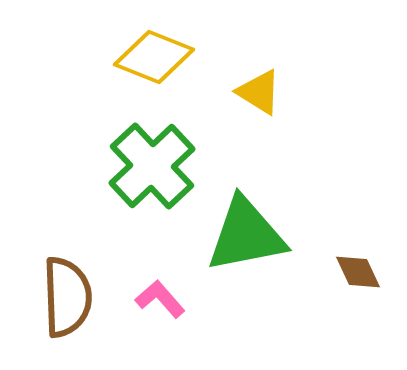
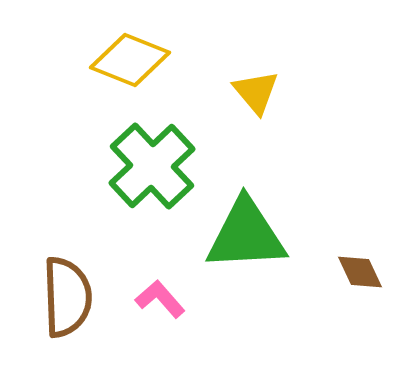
yellow diamond: moved 24 px left, 3 px down
yellow triangle: moved 3 px left; rotated 18 degrees clockwise
green triangle: rotated 8 degrees clockwise
brown diamond: moved 2 px right
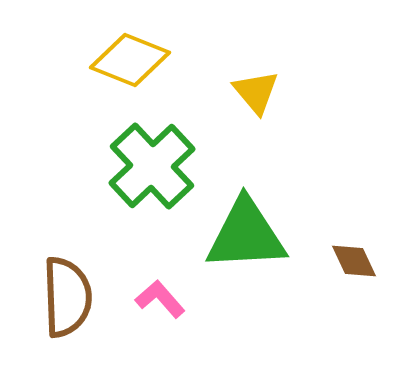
brown diamond: moved 6 px left, 11 px up
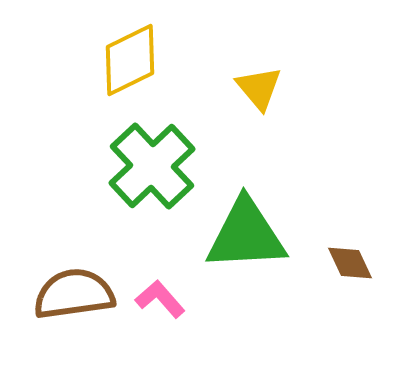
yellow diamond: rotated 48 degrees counterclockwise
yellow triangle: moved 3 px right, 4 px up
brown diamond: moved 4 px left, 2 px down
brown semicircle: moved 7 px right, 3 px up; rotated 96 degrees counterclockwise
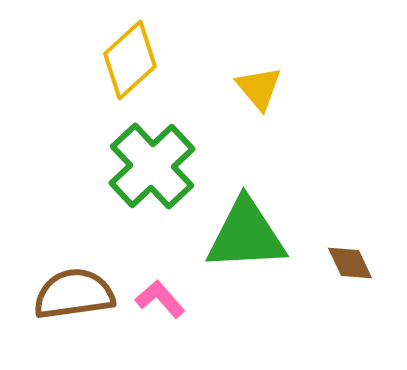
yellow diamond: rotated 16 degrees counterclockwise
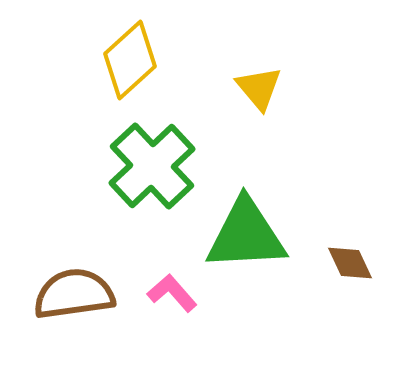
pink L-shape: moved 12 px right, 6 px up
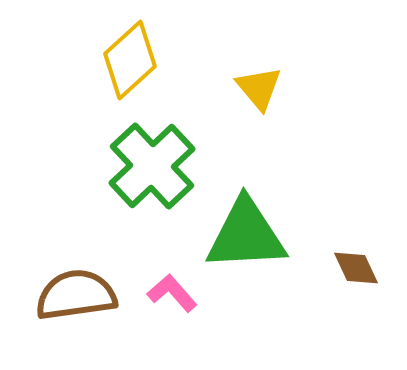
brown diamond: moved 6 px right, 5 px down
brown semicircle: moved 2 px right, 1 px down
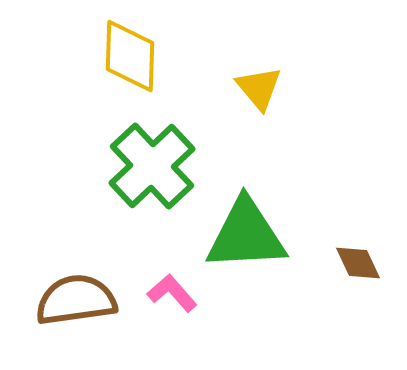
yellow diamond: moved 4 px up; rotated 46 degrees counterclockwise
brown diamond: moved 2 px right, 5 px up
brown semicircle: moved 5 px down
